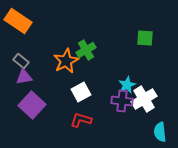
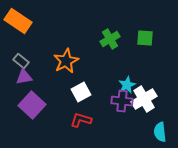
green cross: moved 24 px right, 11 px up
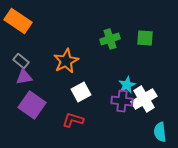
green cross: rotated 12 degrees clockwise
purple square: rotated 8 degrees counterclockwise
red L-shape: moved 8 px left
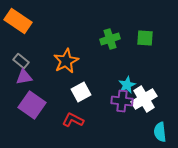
red L-shape: rotated 10 degrees clockwise
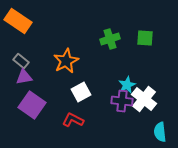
white cross: rotated 20 degrees counterclockwise
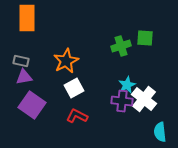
orange rectangle: moved 9 px right, 3 px up; rotated 56 degrees clockwise
green cross: moved 11 px right, 7 px down
gray rectangle: rotated 28 degrees counterclockwise
white square: moved 7 px left, 4 px up
red L-shape: moved 4 px right, 4 px up
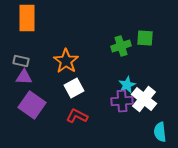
orange star: rotated 10 degrees counterclockwise
purple triangle: rotated 12 degrees clockwise
purple cross: rotated 10 degrees counterclockwise
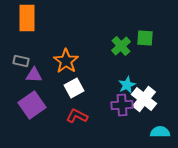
green cross: rotated 24 degrees counterclockwise
purple triangle: moved 10 px right, 2 px up
purple cross: moved 4 px down
purple square: rotated 20 degrees clockwise
cyan semicircle: rotated 96 degrees clockwise
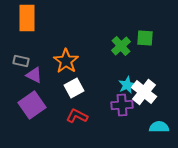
purple triangle: rotated 24 degrees clockwise
white cross: moved 7 px up
cyan semicircle: moved 1 px left, 5 px up
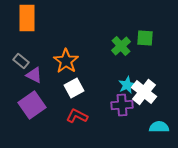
gray rectangle: rotated 28 degrees clockwise
